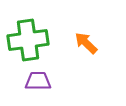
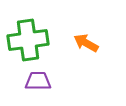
orange arrow: rotated 15 degrees counterclockwise
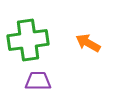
orange arrow: moved 2 px right
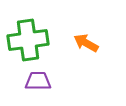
orange arrow: moved 2 px left
